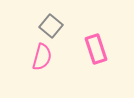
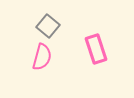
gray square: moved 3 px left
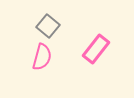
pink rectangle: rotated 56 degrees clockwise
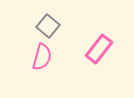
pink rectangle: moved 3 px right
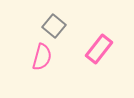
gray square: moved 6 px right
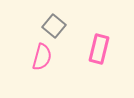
pink rectangle: rotated 24 degrees counterclockwise
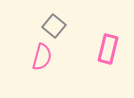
pink rectangle: moved 9 px right
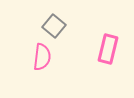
pink semicircle: rotated 8 degrees counterclockwise
